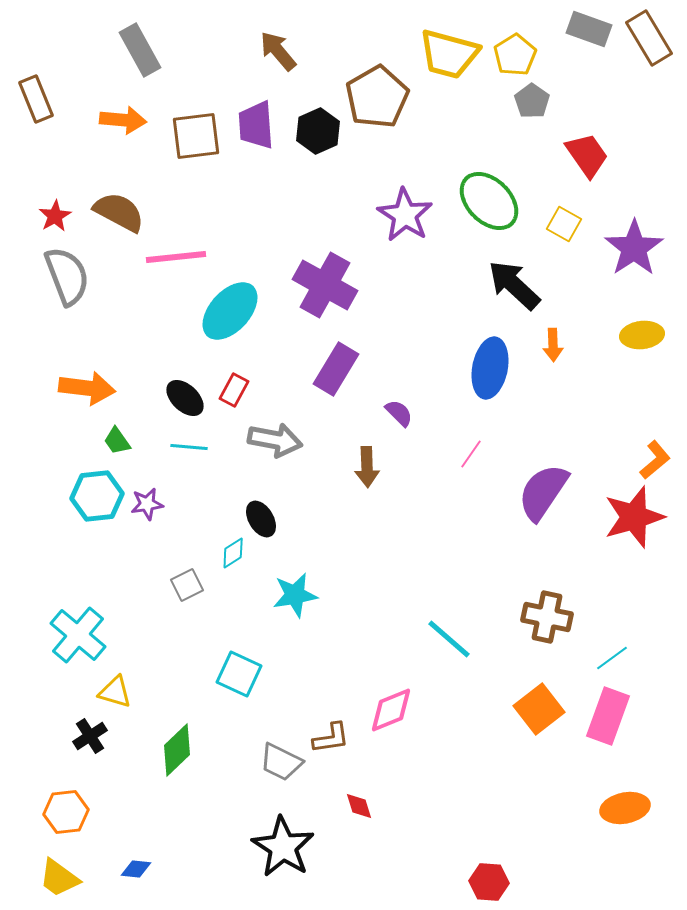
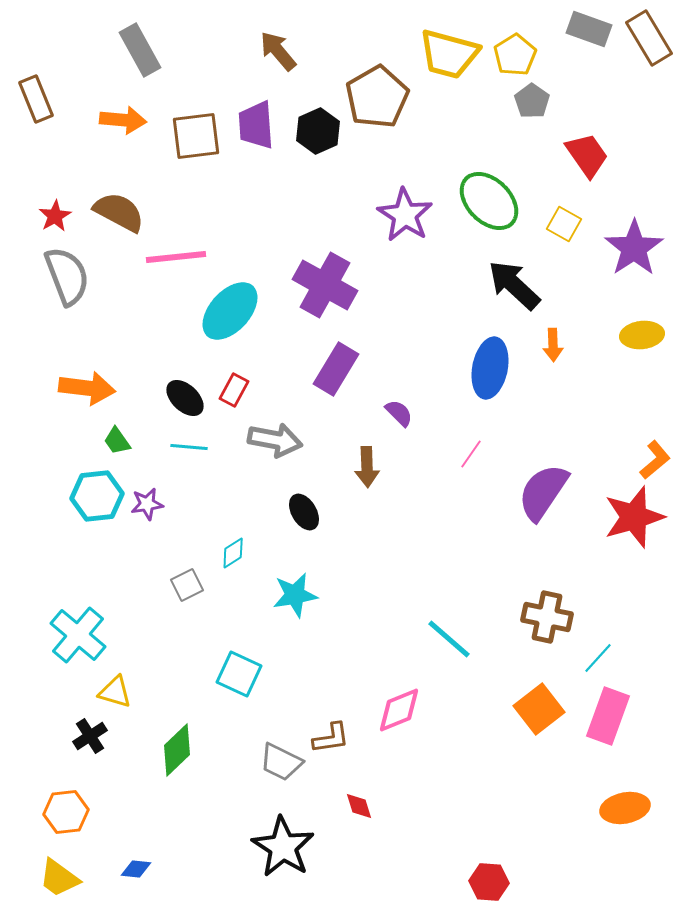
black ellipse at (261, 519): moved 43 px right, 7 px up
cyan line at (612, 658): moved 14 px left; rotated 12 degrees counterclockwise
pink diamond at (391, 710): moved 8 px right
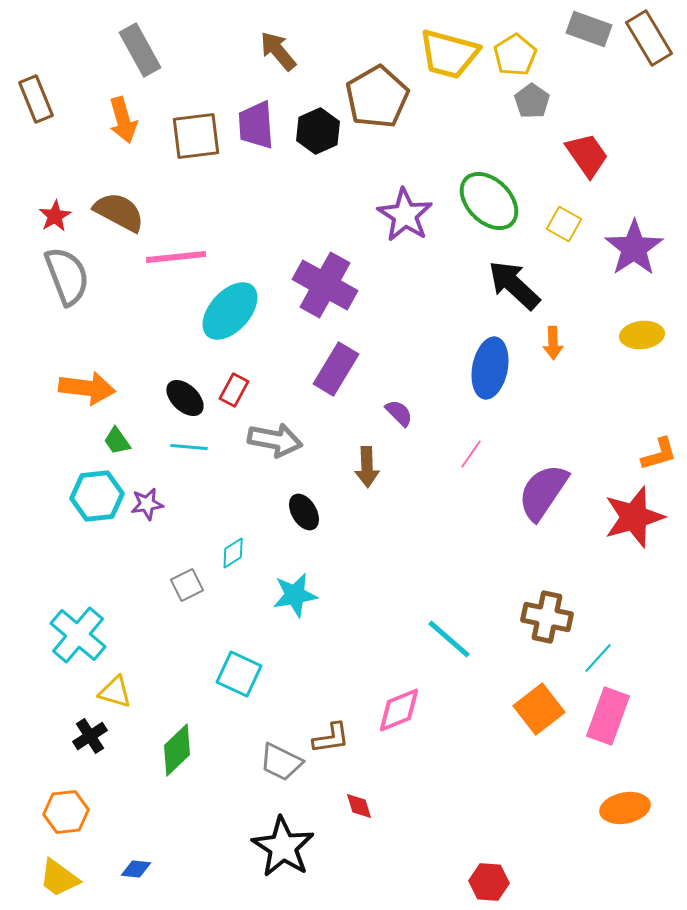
orange arrow at (123, 120): rotated 69 degrees clockwise
orange arrow at (553, 345): moved 2 px up
orange L-shape at (655, 460): moved 4 px right, 6 px up; rotated 24 degrees clockwise
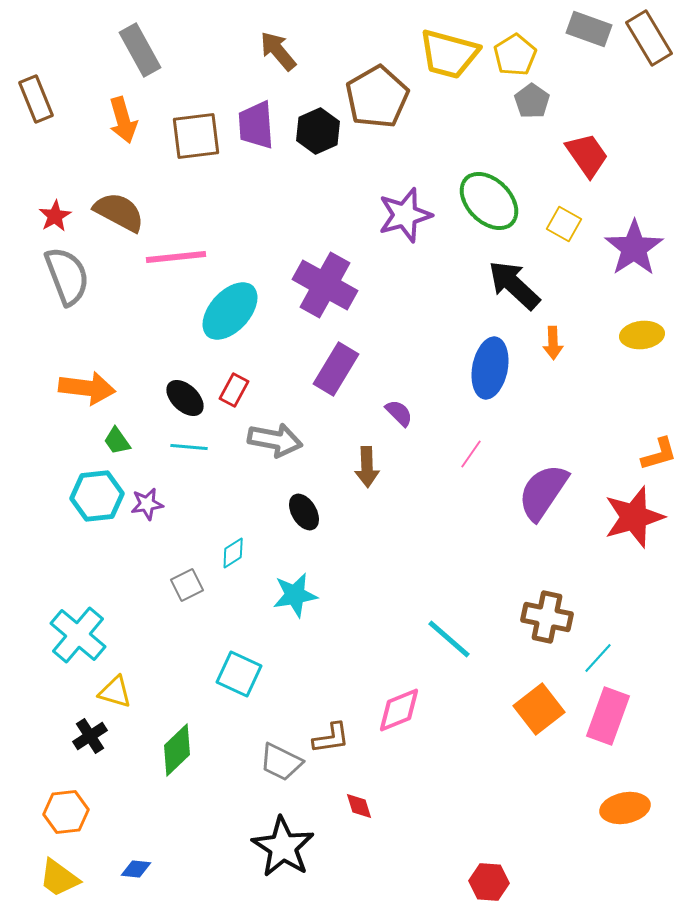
purple star at (405, 215): rotated 24 degrees clockwise
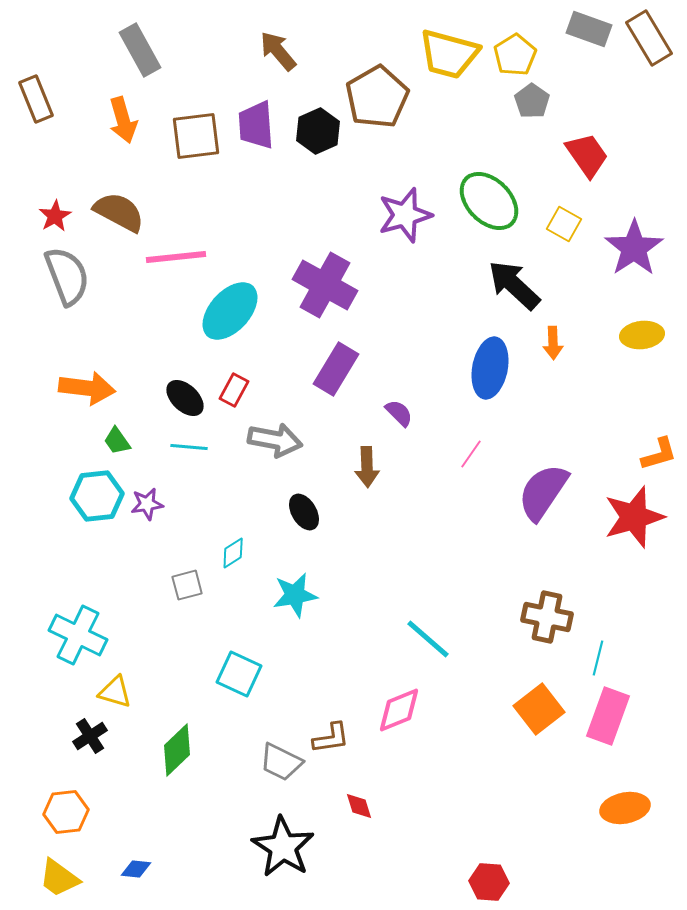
gray square at (187, 585): rotated 12 degrees clockwise
cyan cross at (78, 635): rotated 14 degrees counterclockwise
cyan line at (449, 639): moved 21 px left
cyan line at (598, 658): rotated 28 degrees counterclockwise
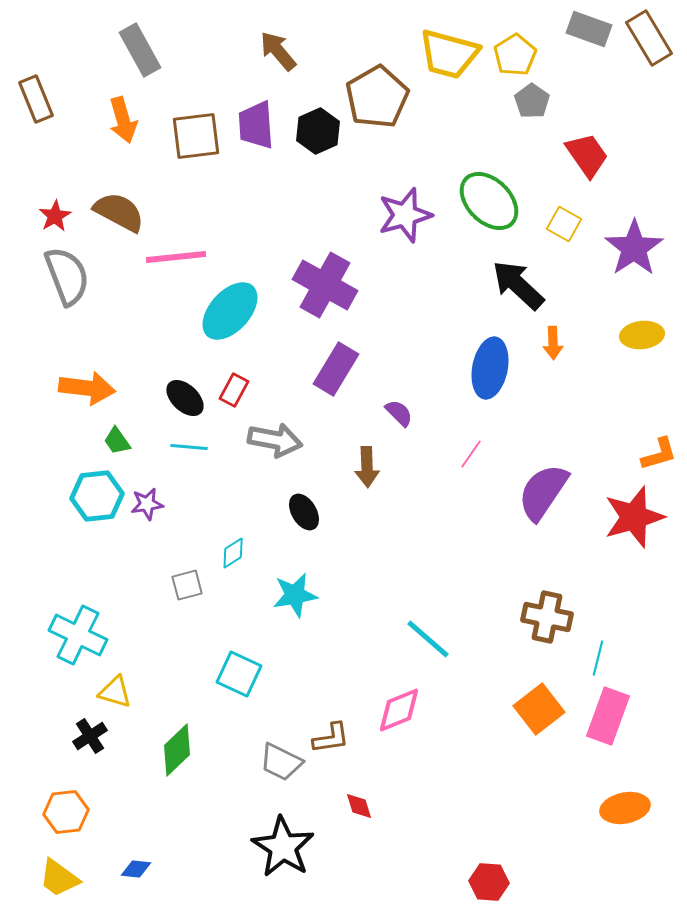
black arrow at (514, 285): moved 4 px right
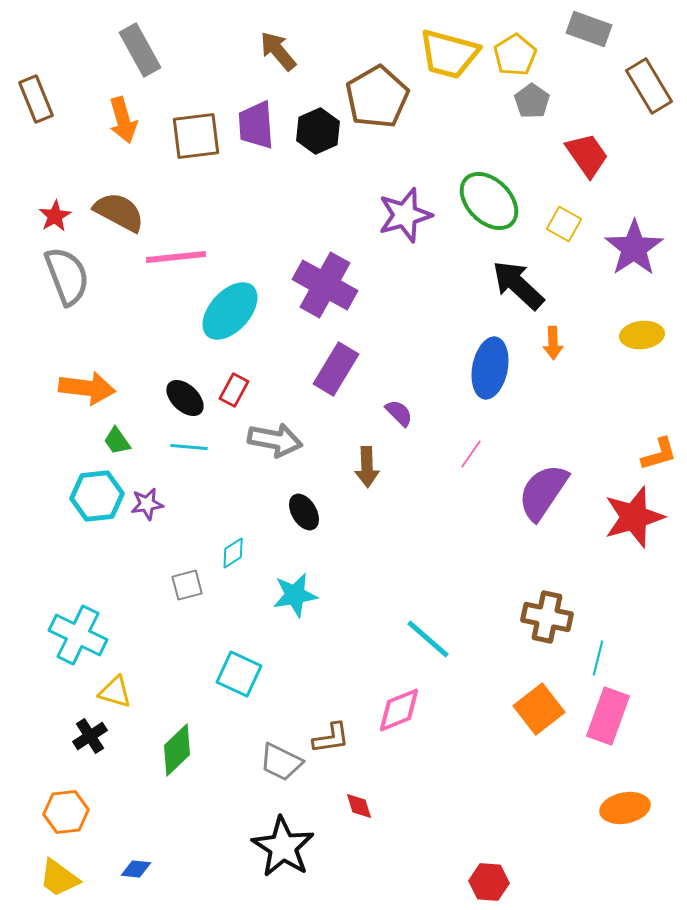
brown rectangle at (649, 38): moved 48 px down
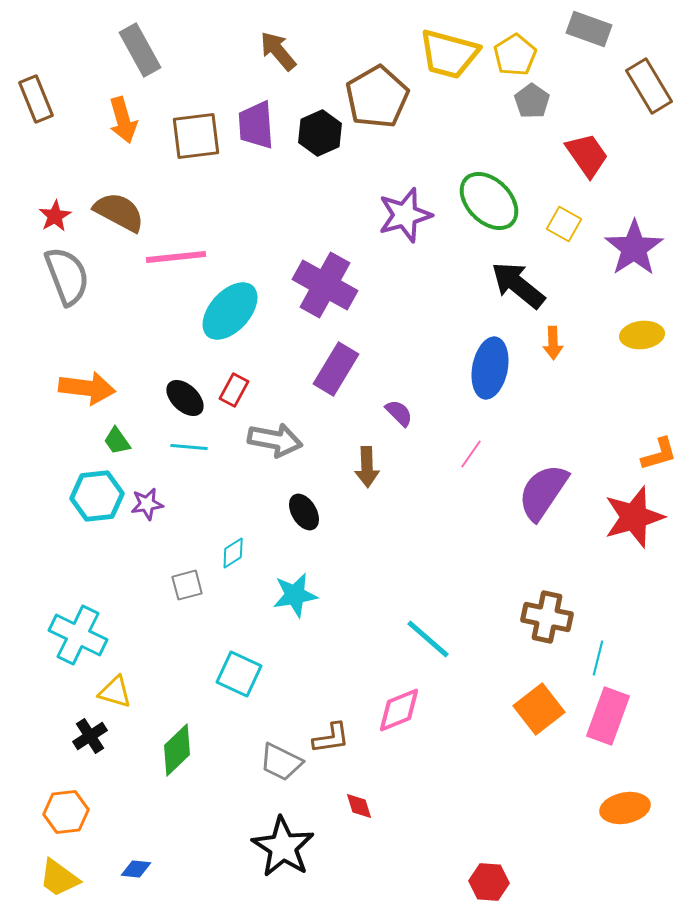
black hexagon at (318, 131): moved 2 px right, 2 px down
black arrow at (518, 285): rotated 4 degrees counterclockwise
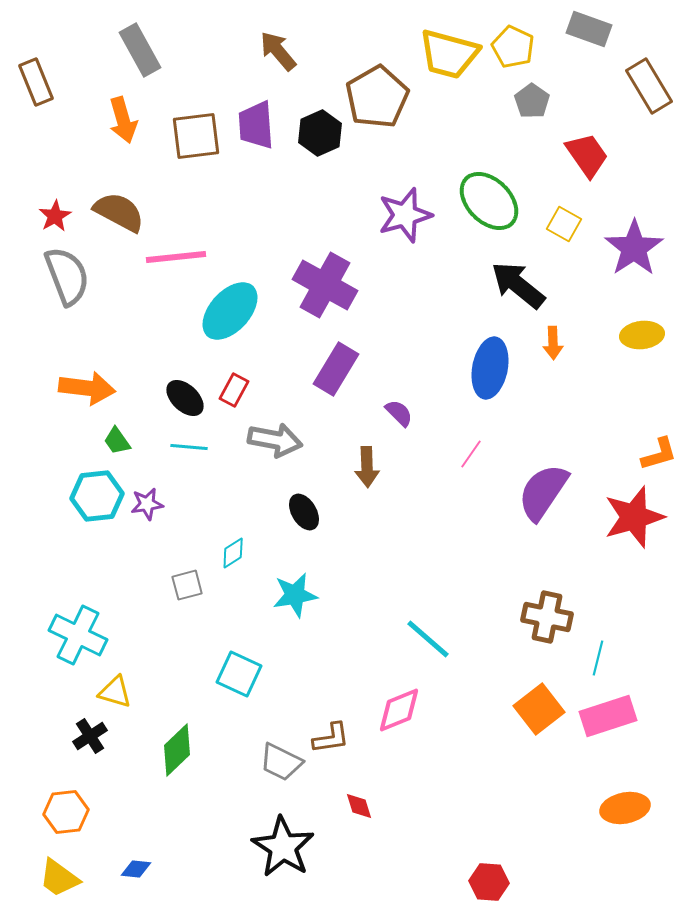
yellow pentagon at (515, 55): moved 2 px left, 8 px up; rotated 15 degrees counterclockwise
brown rectangle at (36, 99): moved 17 px up
pink rectangle at (608, 716): rotated 52 degrees clockwise
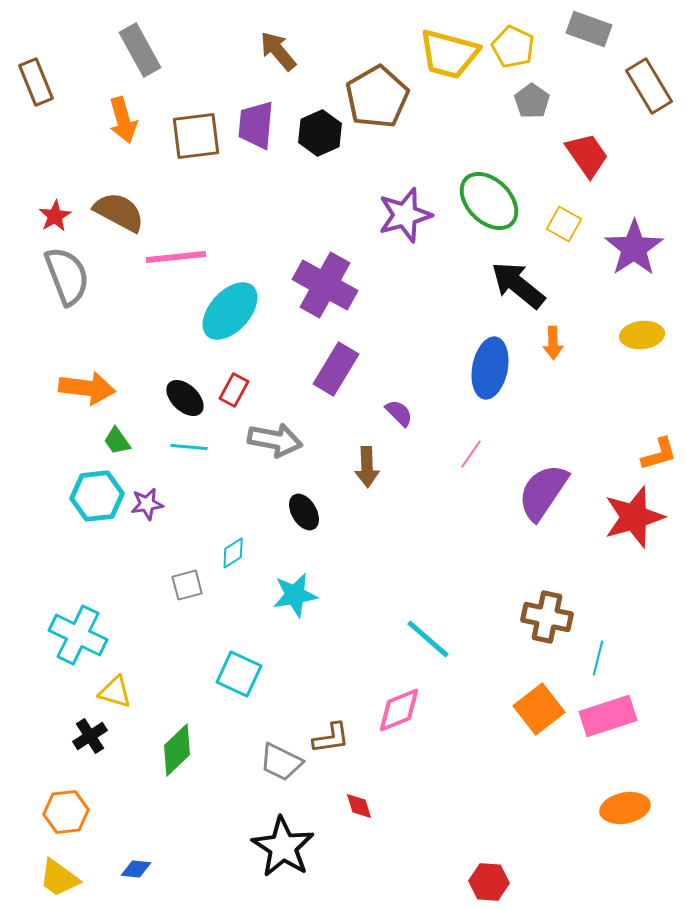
purple trapezoid at (256, 125): rotated 9 degrees clockwise
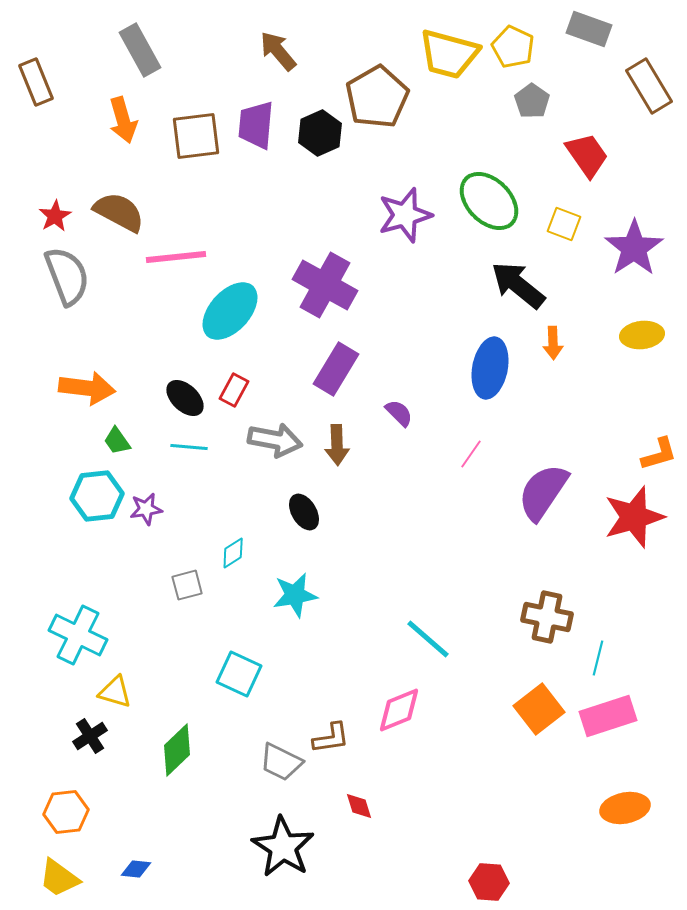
yellow square at (564, 224): rotated 8 degrees counterclockwise
brown arrow at (367, 467): moved 30 px left, 22 px up
purple star at (147, 504): moved 1 px left, 5 px down
